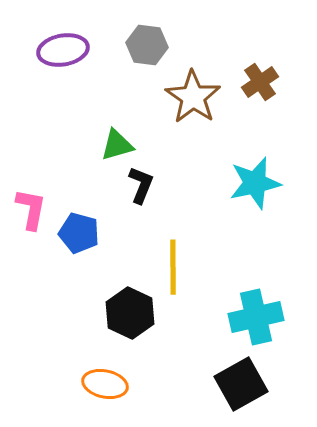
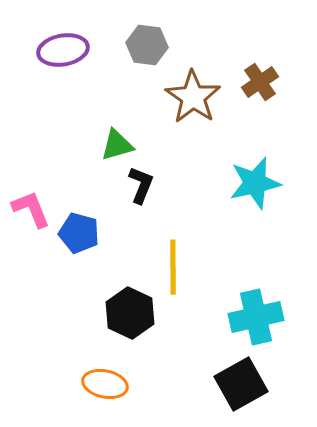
pink L-shape: rotated 33 degrees counterclockwise
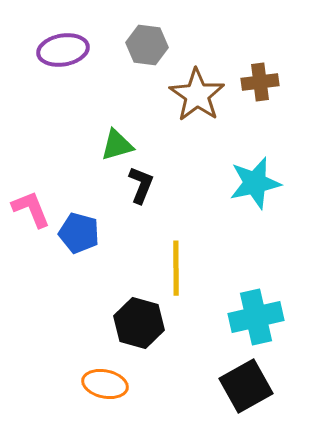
brown cross: rotated 27 degrees clockwise
brown star: moved 4 px right, 2 px up
yellow line: moved 3 px right, 1 px down
black hexagon: moved 9 px right, 10 px down; rotated 9 degrees counterclockwise
black square: moved 5 px right, 2 px down
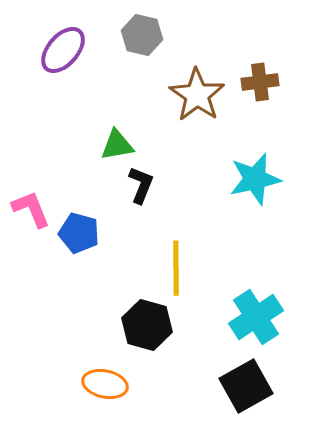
gray hexagon: moved 5 px left, 10 px up; rotated 6 degrees clockwise
purple ellipse: rotated 39 degrees counterclockwise
green triangle: rotated 6 degrees clockwise
cyan star: moved 4 px up
cyan cross: rotated 20 degrees counterclockwise
black hexagon: moved 8 px right, 2 px down
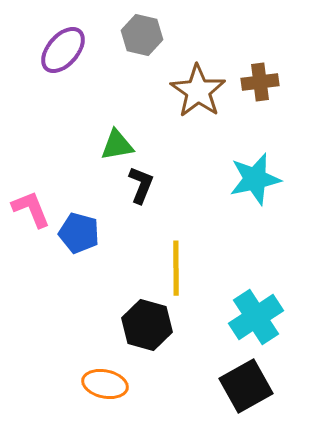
brown star: moved 1 px right, 4 px up
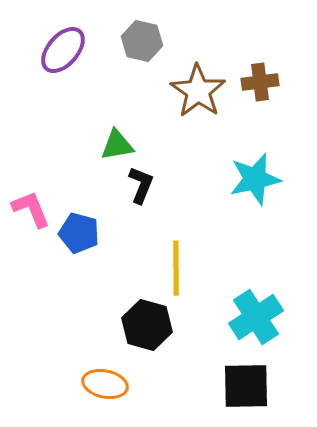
gray hexagon: moved 6 px down
black square: rotated 28 degrees clockwise
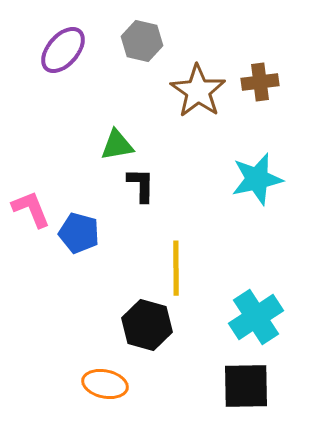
cyan star: moved 2 px right
black L-shape: rotated 21 degrees counterclockwise
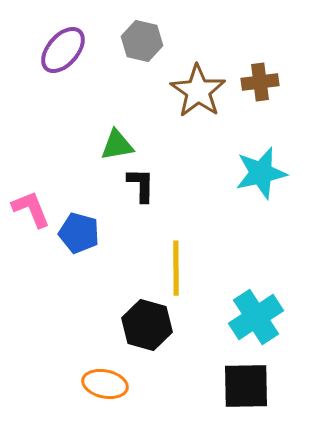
cyan star: moved 4 px right, 6 px up
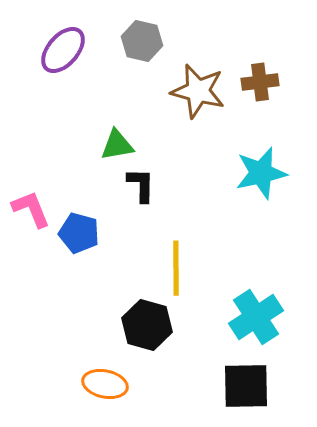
brown star: rotated 20 degrees counterclockwise
